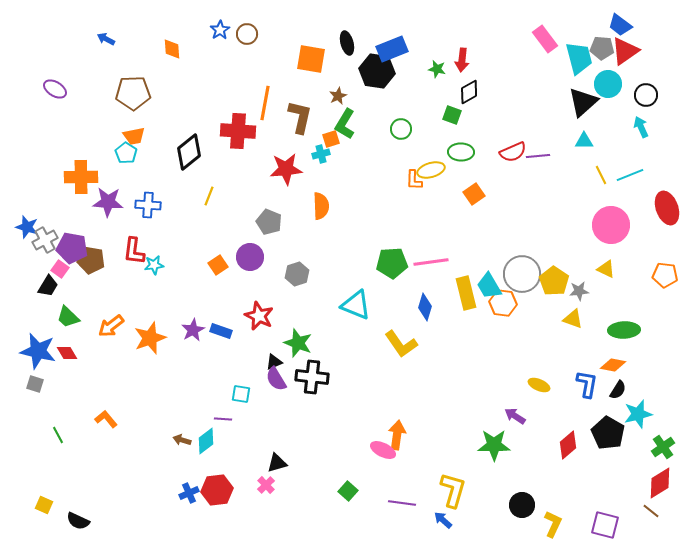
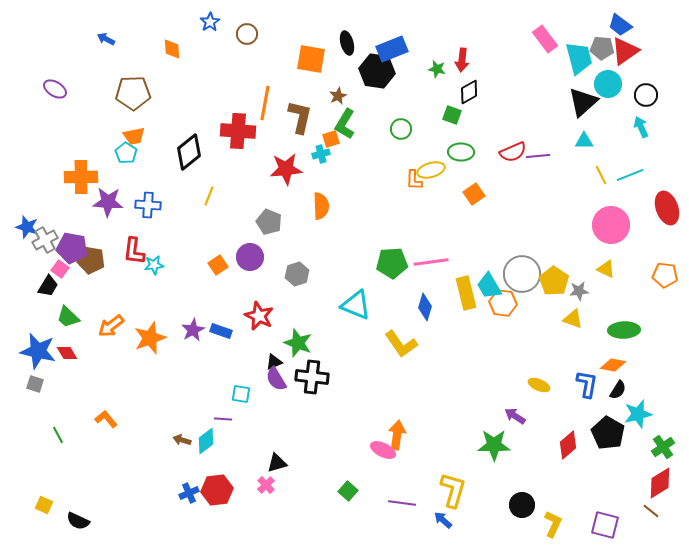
blue star at (220, 30): moved 10 px left, 8 px up
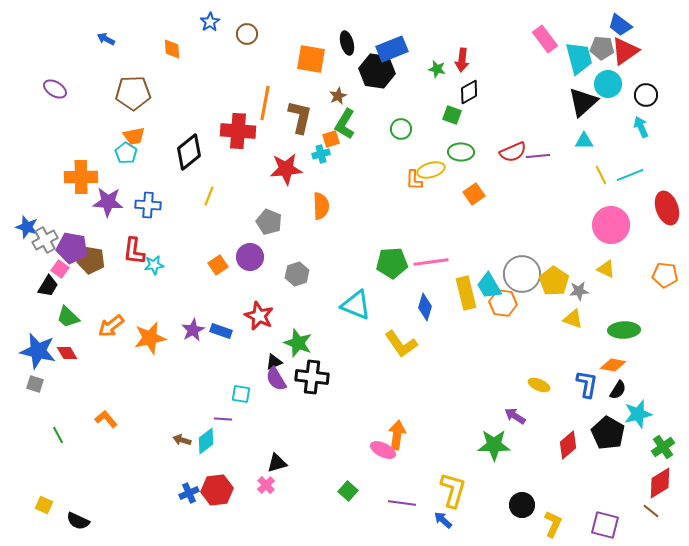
orange star at (150, 338): rotated 8 degrees clockwise
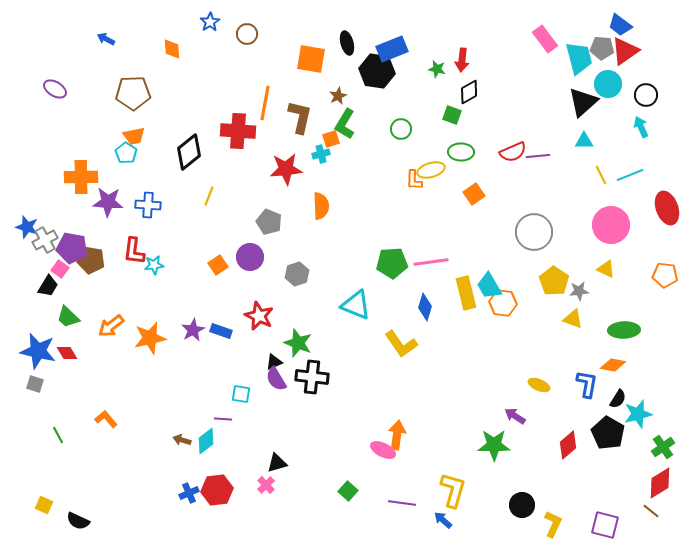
gray circle at (522, 274): moved 12 px right, 42 px up
black semicircle at (618, 390): moved 9 px down
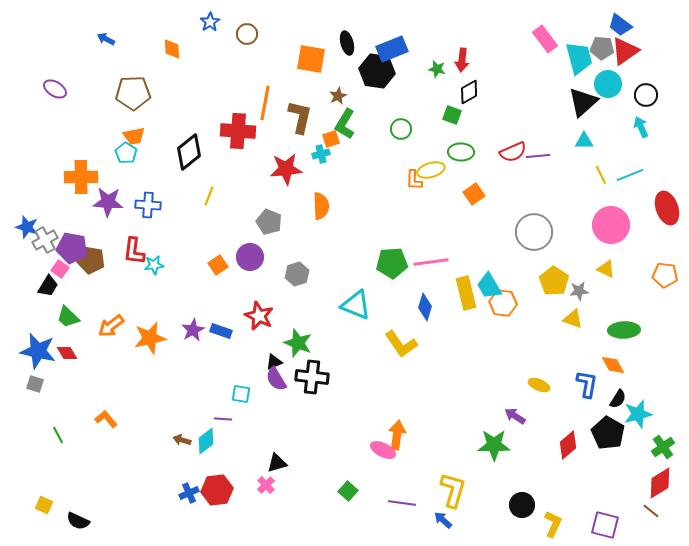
orange diamond at (613, 365): rotated 50 degrees clockwise
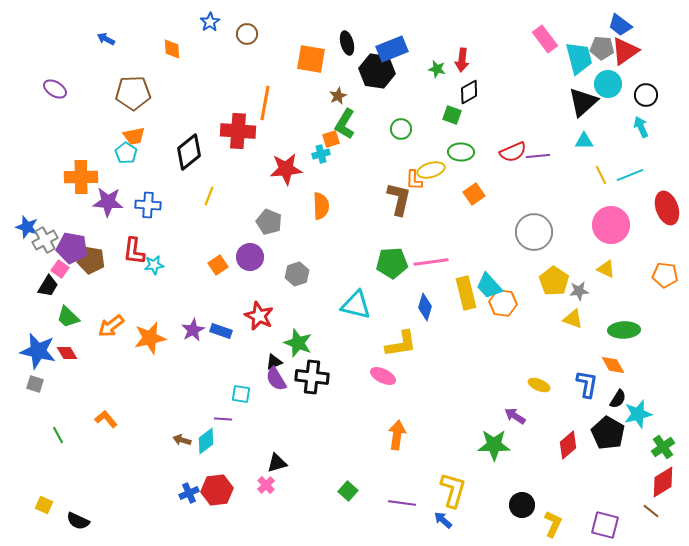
brown L-shape at (300, 117): moved 99 px right, 82 px down
cyan trapezoid at (489, 286): rotated 12 degrees counterclockwise
cyan triangle at (356, 305): rotated 8 degrees counterclockwise
yellow L-shape at (401, 344): rotated 64 degrees counterclockwise
pink ellipse at (383, 450): moved 74 px up
red diamond at (660, 483): moved 3 px right, 1 px up
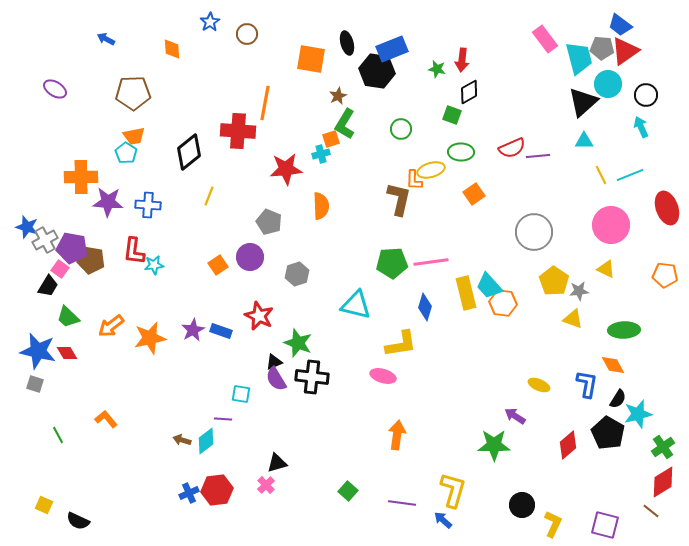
red semicircle at (513, 152): moved 1 px left, 4 px up
pink ellipse at (383, 376): rotated 10 degrees counterclockwise
